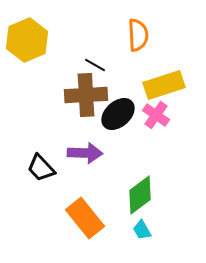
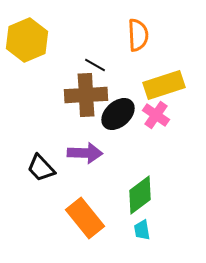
cyan trapezoid: rotated 20 degrees clockwise
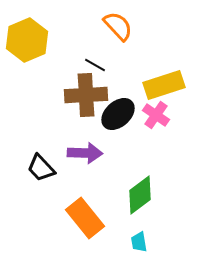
orange semicircle: moved 20 px left, 9 px up; rotated 40 degrees counterclockwise
cyan trapezoid: moved 3 px left, 12 px down
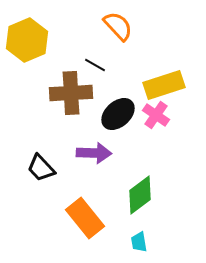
brown cross: moved 15 px left, 2 px up
purple arrow: moved 9 px right
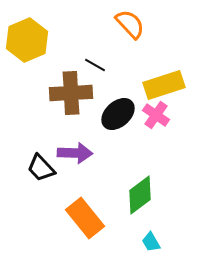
orange semicircle: moved 12 px right, 2 px up
purple arrow: moved 19 px left
cyan trapezoid: moved 12 px right; rotated 20 degrees counterclockwise
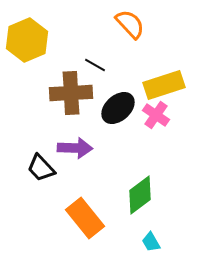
black ellipse: moved 6 px up
purple arrow: moved 5 px up
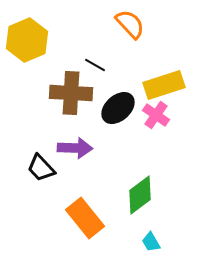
brown cross: rotated 6 degrees clockwise
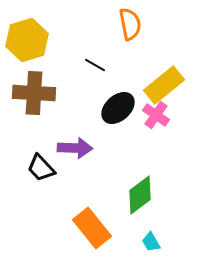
orange semicircle: rotated 32 degrees clockwise
yellow hexagon: rotated 6 degrees clockwise
yellow rectangle: rotated 21 degrees counterclockwise
brown cross: moved 37 px left
orange rectangle: moved 7 px right, 10 px down
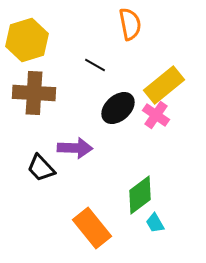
cyan trapezoid: moved 4 px right, 19 px up
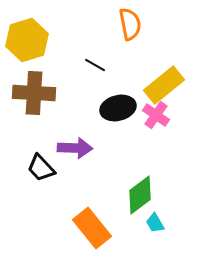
black ellipse: rotated 28 degrees clockwise
